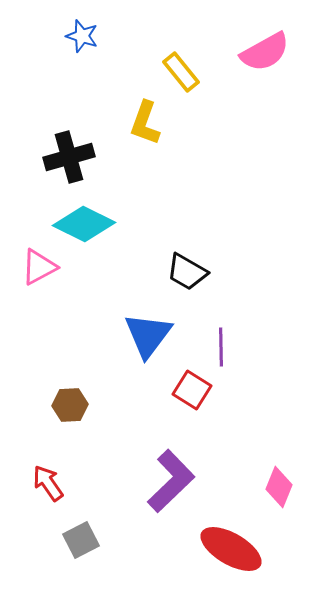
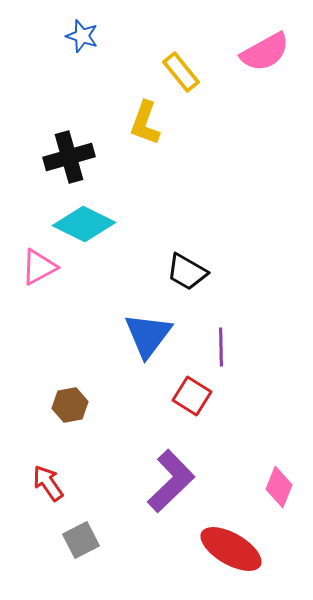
red square: moved 6 px down
brown hexagon: rotated 8 degrees counterclockwise
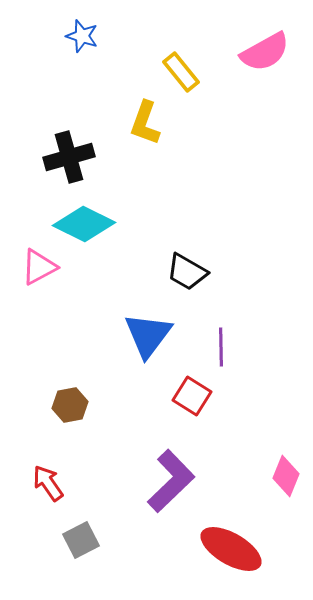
pink diamond: moved 7 px right, 11 px up
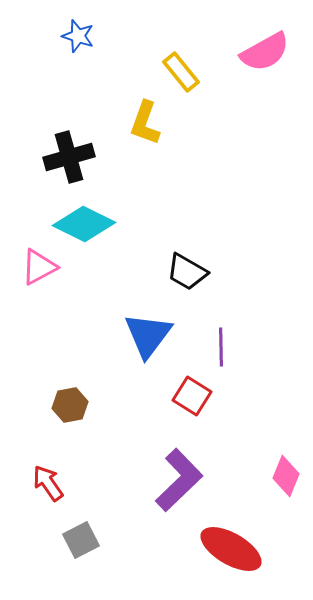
blue star: moved 4 px left
purple L-shape: moved 8 px right, 1 px up
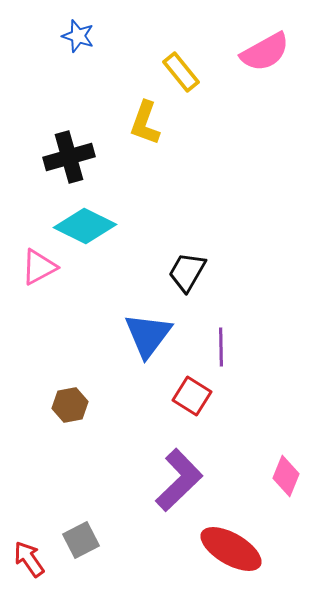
cyan diamond: moved 1 px right, 2 px down
black trapezoid: rotated 90 degrees clockwise
red arrow: moved 19 px left, 76 px down
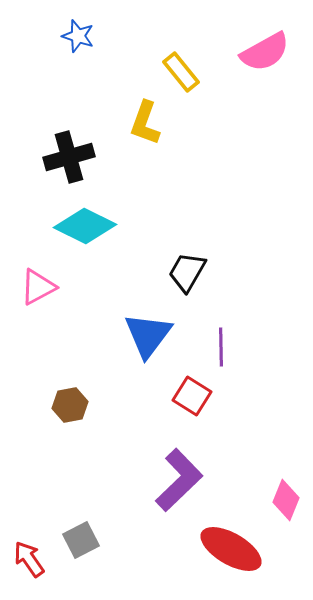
pink triangle: moved 1 px left, 20 px down
pink diamond: moved 24 px down
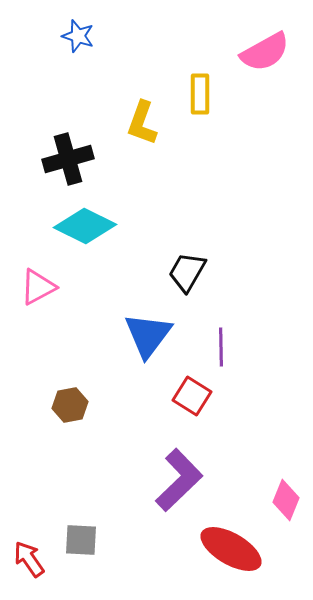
yellow rectangle: moved 19 px right, 22 px down; rotated 39 degrees clockwise
yellow L-shape: moved 3 px left
black cross: moved 1 px left, 2 px down
gray square: rotated 30 degrees clockwise
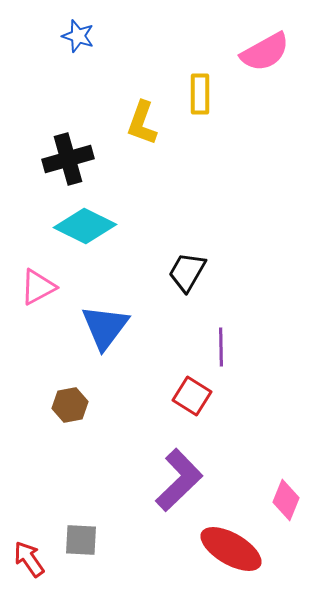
blue triangle: moved 43 px left, 8 px up
